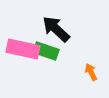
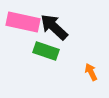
black arrow: moved 2 px left, 2 px up
pink rectangle: moved 27 px up
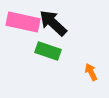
black arrow: moved 1 px left, 4 px up
green rectangle: moved 2 px right
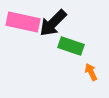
black arrow: rotated 88 degrees counterclockwise
green rectangle: moved 23 px right, 5 px up
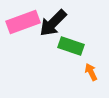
pink rectangle: rotated 32 degrees counterclockwise
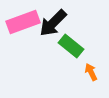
green rectangle: rotated 20 degrees clockwise
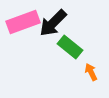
green rectangle: moved 1 px left, 1 px down
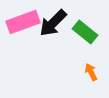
green rectangle: moved 15 px right, 15 px up
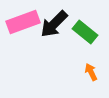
black arrow: moved 1 px right, 1 px down
